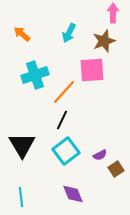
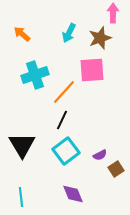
brown star: moved 4 px left, 3 px up
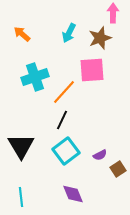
cyan cross: moved 2 px down
black triangle: moved 1 px left, 1 px down
brown square: moved 2 px right
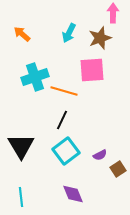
orange line: moved 1 px up; rotated 64 degrees clockwise
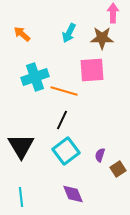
brown star: moved 2 px right; rotated 20 degrees clockwise
purple semicircle: rotated 136 degrees clockwise
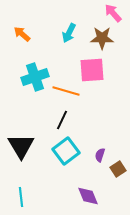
pink arrow: rotated 42 degrees counterclockwise
orange line: moved 2 px right
purple diamond: moved 15 px right, 2 px down
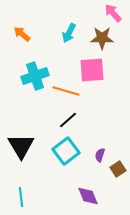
cyan cross: moved 1 px up
black line: moved 6 px right; rotated 24 degrees clockwise
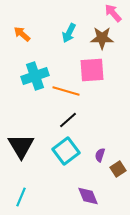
cyan line: rotated 30 degrees clockwise
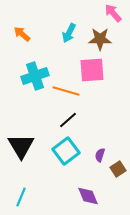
brown star: moved 2 px left, 1 px down
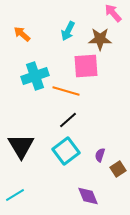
cyan arrow: moved 1 px left, 2 px up
pink square: moved 6 px left, 4 px up
cyan line: moved 6 px left, 2 px up; rotated 36 degrees clockwise
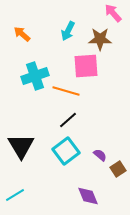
purple semicircle: rotated 112 degrees clockwise
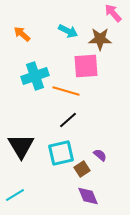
cyan arrow: rotated 90 degrees counterclockwise
cyan square: moved 5 px left, 2 px down; rotated 24 degrees clockwise
brown square: moved 36 px left
